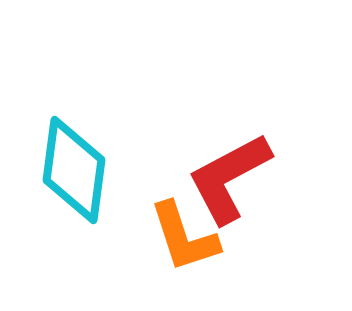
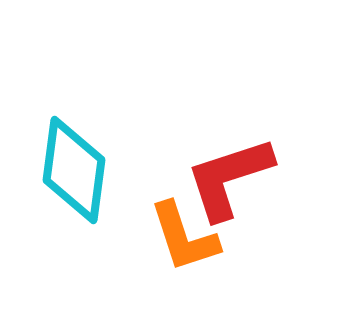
red L-shape: rotated 10 degrees clockwise
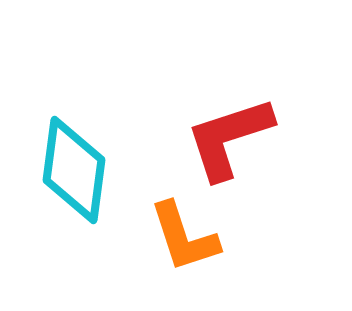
red L-shape: moved 40 px up
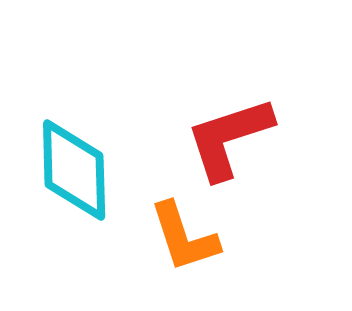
cyan diamond: rotated 9 degrees counterclockwise
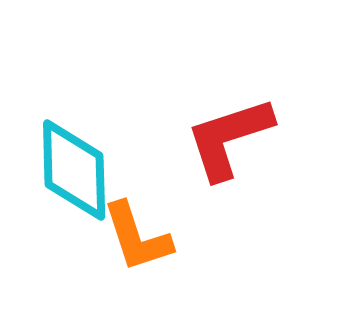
orange L-shape: moved 47 px left
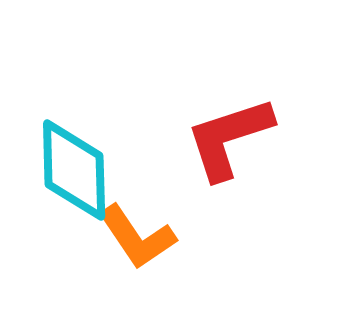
orange L-shape: rotated 16 degrees counterclockwise
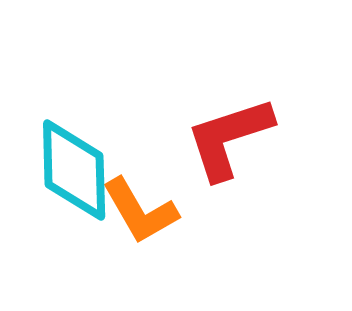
orange L-shape: moved 3 px right, 26 px up; rotated 4 degrees clockwise
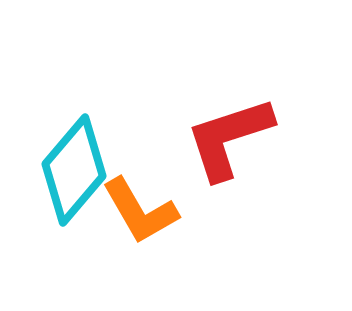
cyan diamond: rotated 42 degrees clockwise
